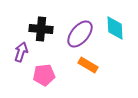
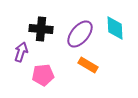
pink pentagon: moved 1 px left
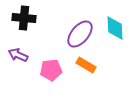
black cross: moved 17 px left, 11 px up
purple arrow: moved 3 px left, 3 px down; rotated 84 degrees counterclockwise
orange rectangle: moved 2 px left
pink pentagon: moved 8 px right, 5 px up
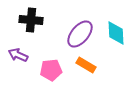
black cross: moved 7 px right, 2 px down
cyan diamond: moved 1 px right, 5 px down
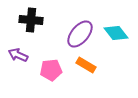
cyan diamond: rotated 35 degrees counterclockwise
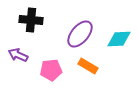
cyan diamond: moved 3 px right, 6 px down; rotated 55 degrees counterclockwise
orange rectangle: moved 2 px right, 1 px down
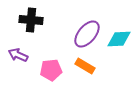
purple ellipse: moved 7 px right
orange rectangle: moved 3 px left
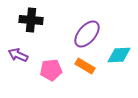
cyan diamond: moved 16 px down
